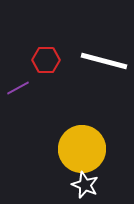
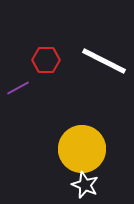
white line: rotated 12 degrees clockwise
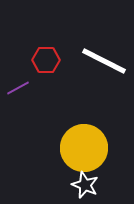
yellow circle: moved 2 px right, 1 px up
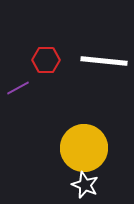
white line: rotated 21 degrees counterclockwise
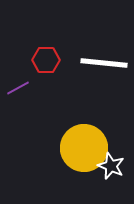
white line: moved 2 px down
white star: moved 26 px right, 19 px up
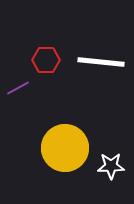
white line: moved 3 px left, 1 px up
yellow circle: moved 19 px left
white star: rotated 24 degrees counterclockwise
